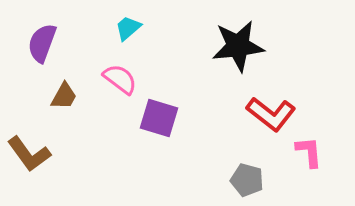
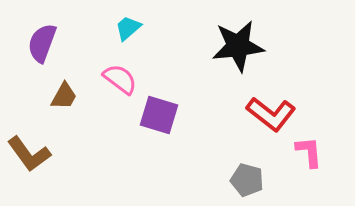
purple square: moved 3 px up
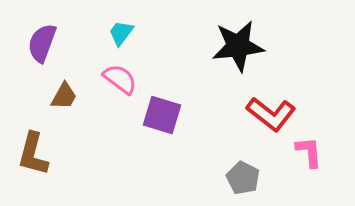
cyan trapezoid: moved 7 px left, 5 px down; rotated 12 degrees counterclockwise
purple square: moved 3 px right
brown L-shape: moved 4 px right; rotated 51 degrees clockwise
gray pentagon: moved 4 px left, 2 px up; rotated 12 degrees clockwise
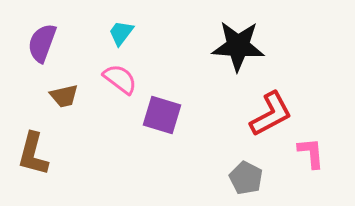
black star: rotated 10 degrees clockwise
brown trapezoid: rotated 48 degrees clockwise
red L-shape: rotated 66 degrees counterclockwise
pink L-shape: moved 2 px right, 1 px down
gray pentagon: moved 3 px right
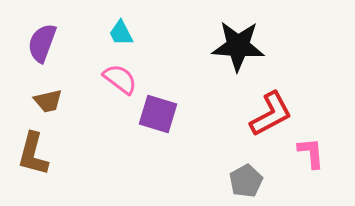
cyan trapezoid: rotated 64 degrees counterclockwise
brown trapezoid: moved 16 px left, 5 px down
purple square: moved 4 px left, 1 px up
gray pentagon: moved 3 px down; rotated 16 degrees clockwise
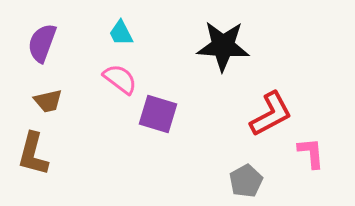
black star: moved 15 px left
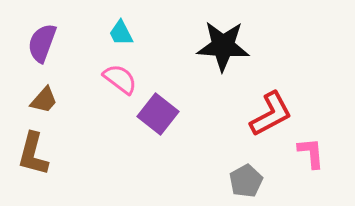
brown trapezoid: moved 4 px left, 1 px up; rotated 36 degrees counterclockwise
purple square: rotated 21 degrees clockwise
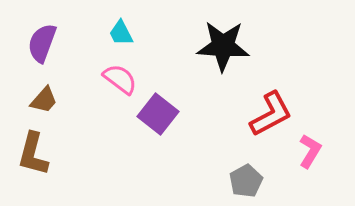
pink L-shape: moved 1 px left, 2 px up; rotated 36 degrees clockwise
